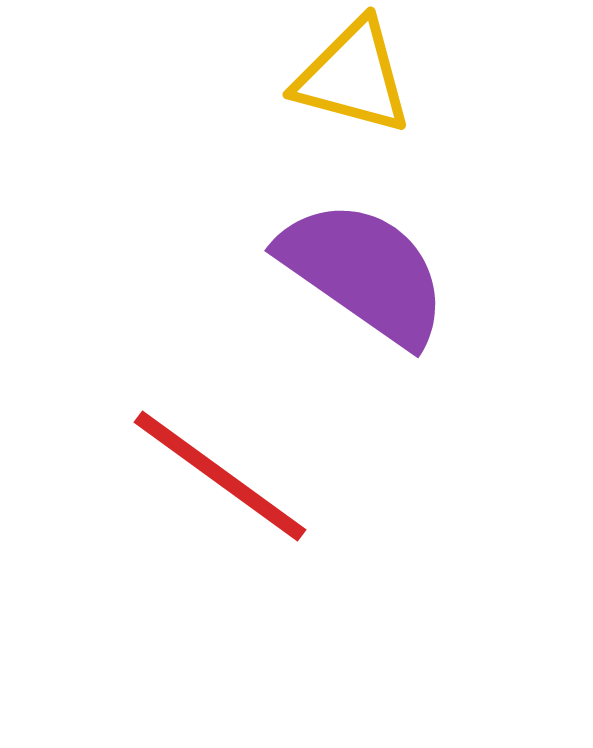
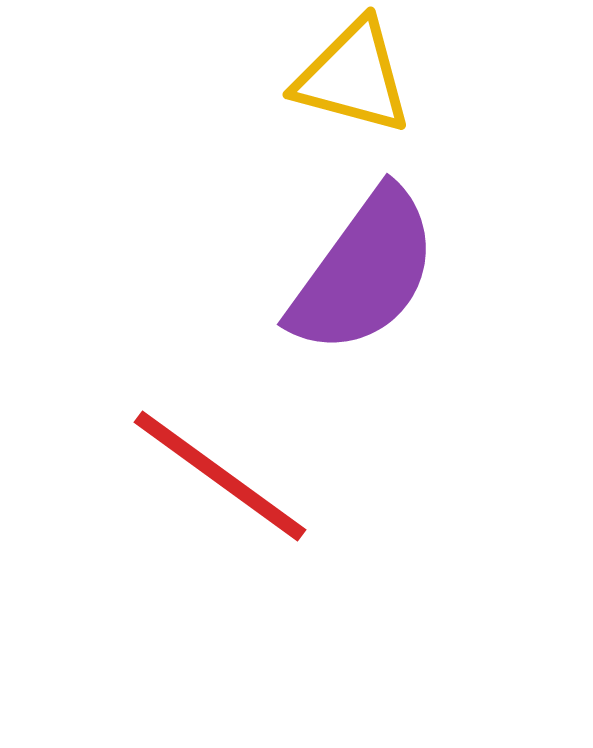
purple semicircle: rotated 91 degrees clockwise
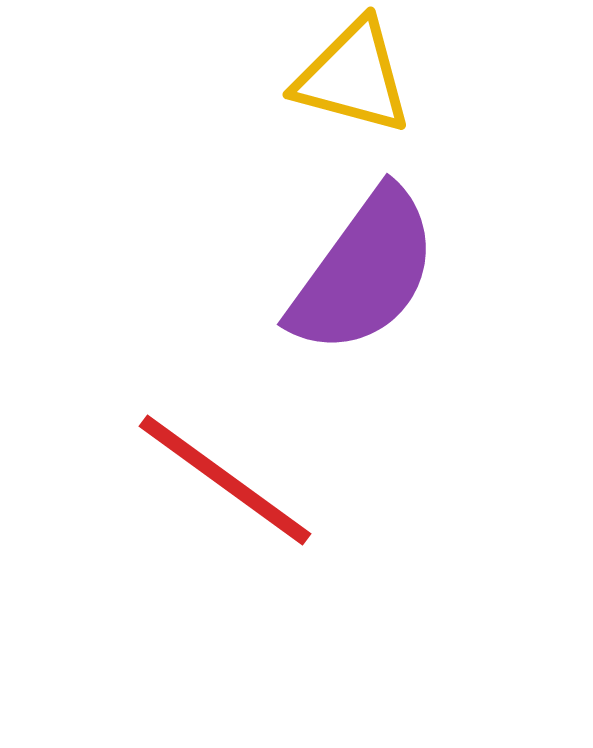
red line: moved 5 px right, 4 px down
